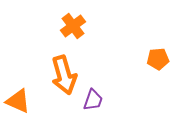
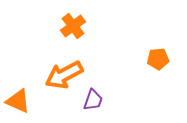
orange arrow: rotated 78 degrees clockwise
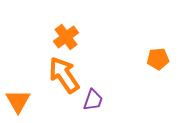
orange cross: moved 7 px left, 11 px down
orange arrow: rotated 84 degrees clockwise
orange triangle: rotated 36 degrees clockwise
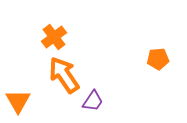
orange cross: moved 12 px left
purple trapezoid: moved 1 px down; rotated 15 degrees clockwise
